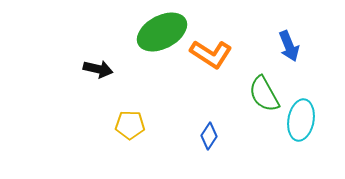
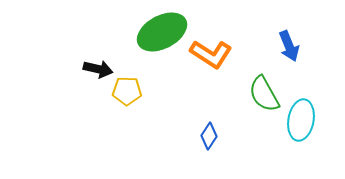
yellow pentagon: moved 3 px left, 34 px up
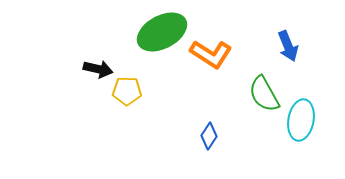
blue arrow: moved 1 px left
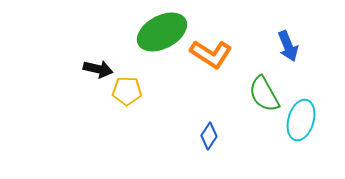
cyan ellipse: rotated 6 degrees clockwise
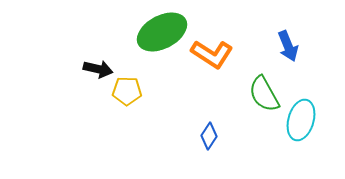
orange L-shape: moved 1 px right
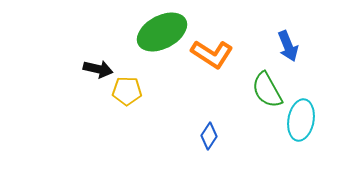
green semicircle: moved 3 px right, 4 px up
cyan ellipse: rotated 6 degrees counterclockwise
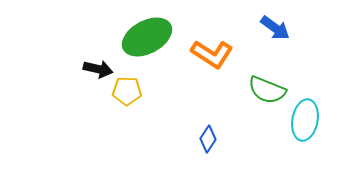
green ellipse: moved 15 px left, 5 px down
blue arrow: moved 13 px left, 18 px up; rotated 32 degrees counterclockwise
green semicircle: rotated 39 degrees counterclockwise
cyan ellipse: moved 4 px right
blue diamond: moved 1 px left, 3 px down
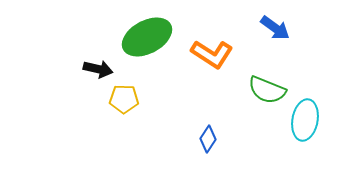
yellow pentagon: moved 3 px left, 8 px down
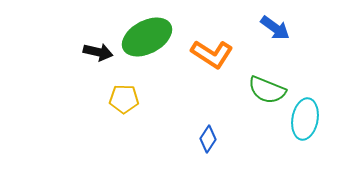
black arrow: moved 17 px up
cyan ellipse: moved 1 px up
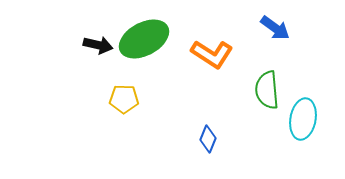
green ellipse: moved 3 px left, 2 px down
black arrow: moved 7 px up
green semicircle: rotated 63 degrees clockwise
cyan ellipse: moved 2 px left
blue diamond: rotated 12 degrees counterclockwise
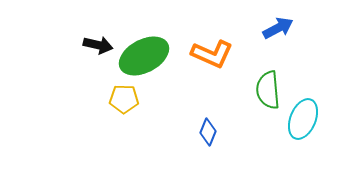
blue arrow: moved 3 px right; rotated 64 degrees counterclockwise
green ellipse: moved 17 px down
orange L-shape: rotated 9 degrees counterclockwise
green semicircle: moved 1 px right
cyan ellipse: rotated 12 degrees clockwise
blue diamond: moved 7 px up
